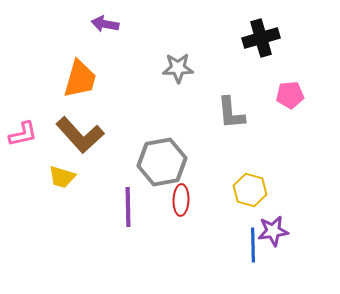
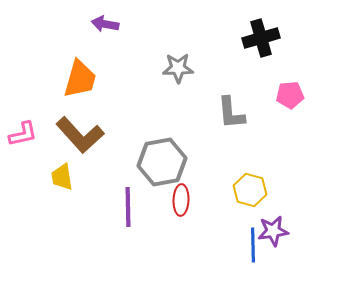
yellow trapezoid: rotated 64 degrees clockwise
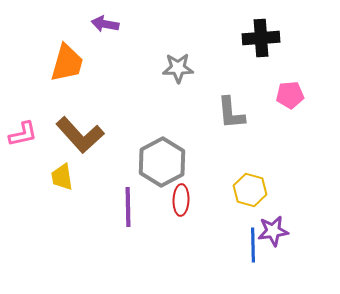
black cross: rotated 12 degrees clockwise
orange trapezoid: moved 13 px left, 16 px up
gray hexagon: rotated 18 degrees counterclockwise
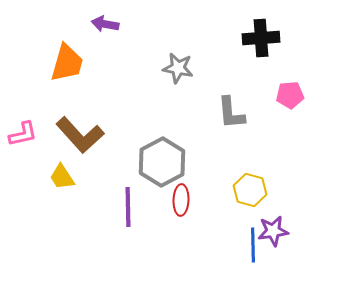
gray star: rotated 12 degrees clockwise
yellow trapezoid: rotated 24 degrees counterclockwise
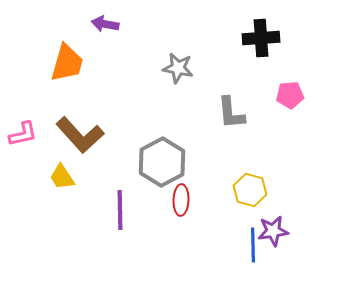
purple line: moved 8 px left, 3 px down
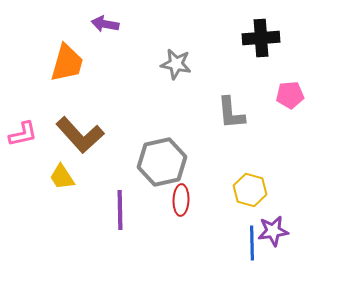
gray star: moved 2 px left, 4 px up
gray hexagon: rotated 15 degrees clockwise
blue line: moved 1 px left, 2 px up
